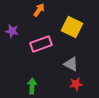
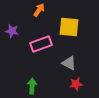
yellow square: moved 3 px left; rotated 20 degrees counterclockwise
gray triangle: moved 2 px left, 1 px up
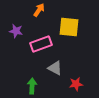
purple star: moved 4 px right
gray triangle: moved 14 px left, 5 px down
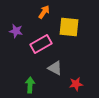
orange arrow: moved 5 px right, 2 px down
pink rectangle: rotated 10 degrees counterclockwise
green arrow: moved 2 px left, 1 px up
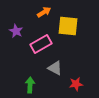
orange arrow: rotated 24 degrees clockwise
yellow square: moved 1 px left, 1 px up
purple star: rotated 16 degrees clockwise
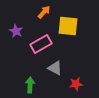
orange arrow: rotated 16 degrees counterclockwise
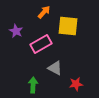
green arrow: moved 3 px right
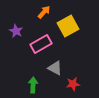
yellow square: rotated 35 degrees counterclockwise
red star: moved 3 px left
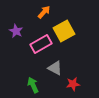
yellow square: moved 4 px left, 5 px down
green arrow: rotated 28 degrees counterclockwise
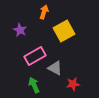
orange arrow: rotated 24 degrees counterclockwise
purple star: moved 4 px right, 1 px up
pink rectangle: moved 6 px left, 12 px down
green arrow: moved 1 px right
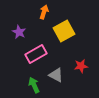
purple star: moved 1 px left, 2 px down
pink rectangle: moved 1 px right, 2 px up
gray triangle: moved 1 px right, 7 px down
red star: moved 8 px right, 18 px up
